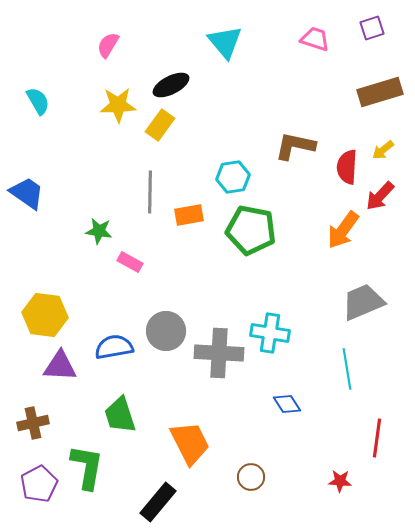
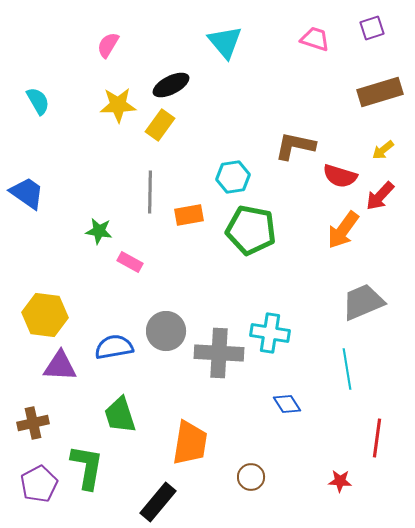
red semicircle: moved 7 px left, 9 px down; rotated 76 degrees counterclockwise
orange trapezoid: rotated 36 degrees clockwise
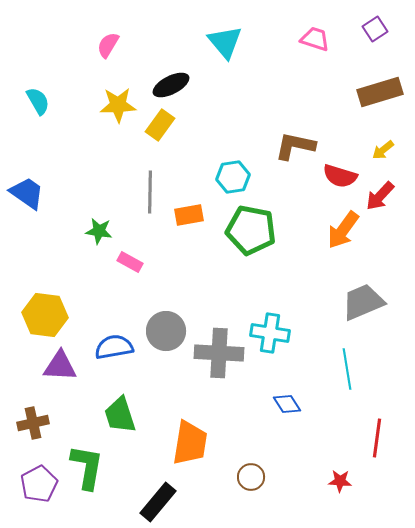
purple square: moved 3 px right, 1 px down; rotated 15 degrees counterclockwise
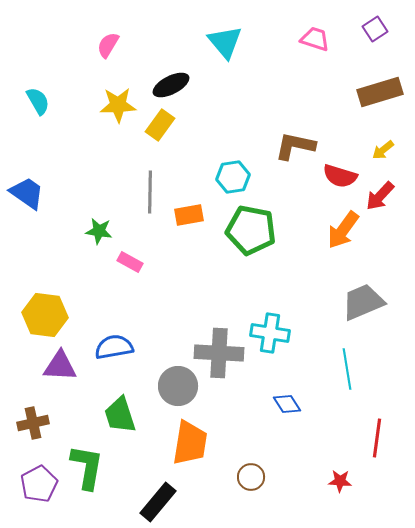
gray circle: moved 12 px right, 55 px down
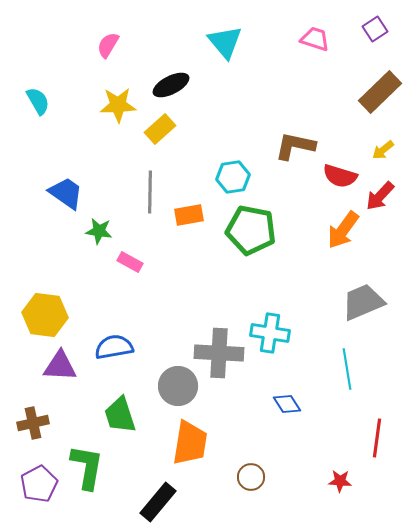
brown rectangle: rotated 27 degrees counterclockwise
yellow rectangle: moved 4 px down; rotated 12 degrees clockwise
blue trapezoid: moved 39 px right
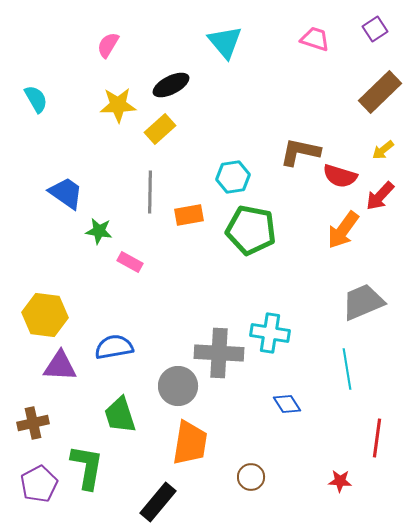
cyan semicircle: moved 2 px left, 2 px up
brown L-shape: moved 5 px right, 6 px down
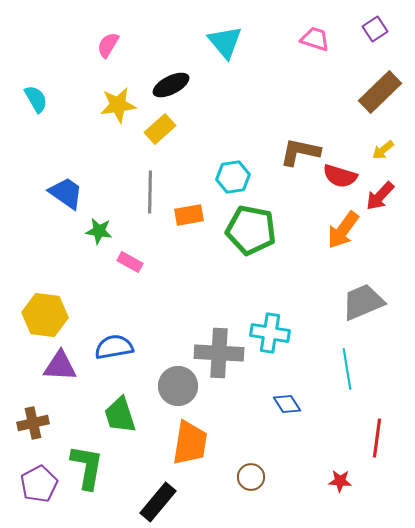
yellow star: rotated 6 degrees counterclockwise
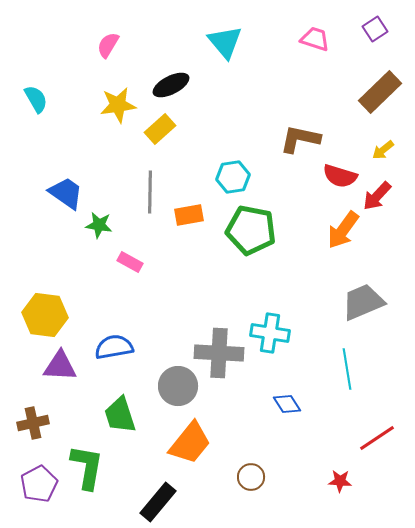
brown L-shape: moved 13 px up
red arrow: moved 3 px left
green star: moved 6 px up
red line: rotated 48 degrees clockwise
orange trapezoid: rotated 30 degrees clockwise
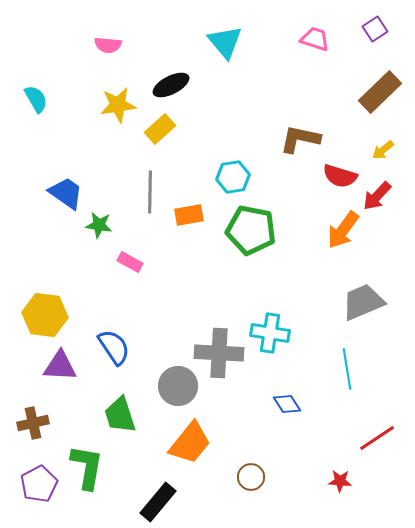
pink semicircle: rotated 116 degrees counterclockwise
blue semicircle: rotated 66 degrees clockwise
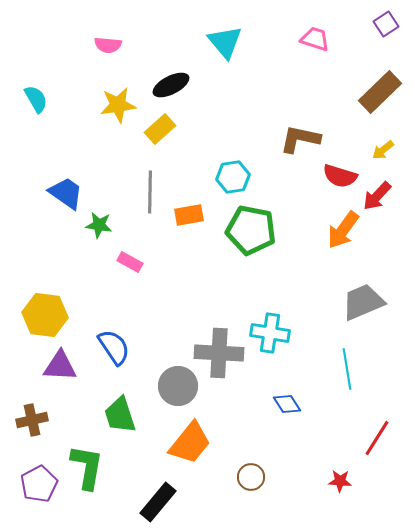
purple square: moved 11 px right, 5 px up
brown cross: moved 1 px left, 3 px up
red line: rotated 24 degrees counterclockwise
